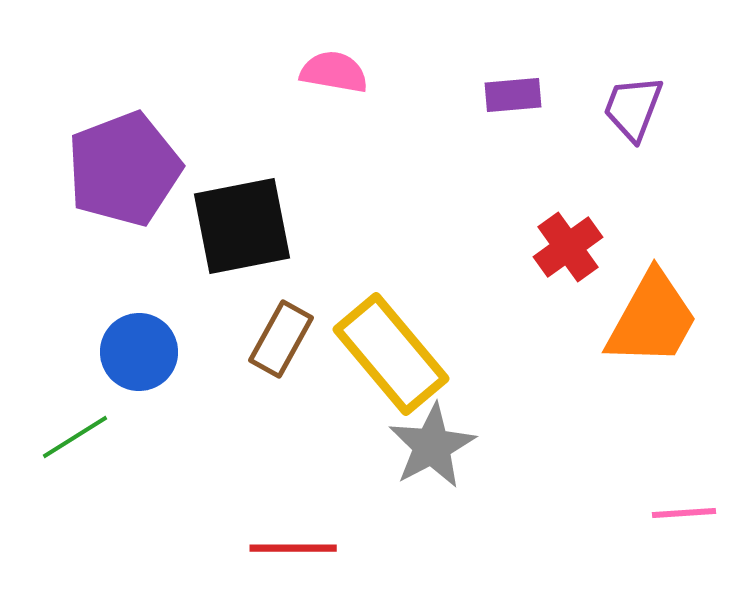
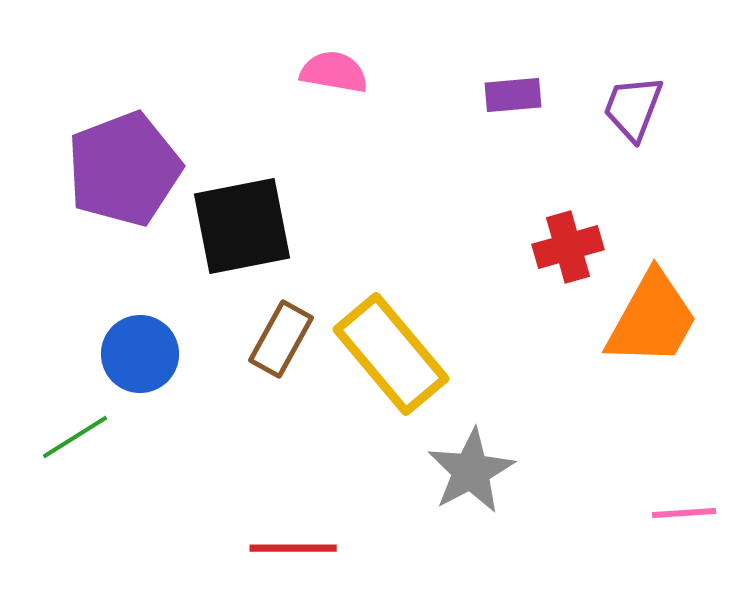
red cross: rotated 20 degrees clockwise
blue circle: moved 1 px right, 2 px down
gray star: moved 39 px right, 25 px down
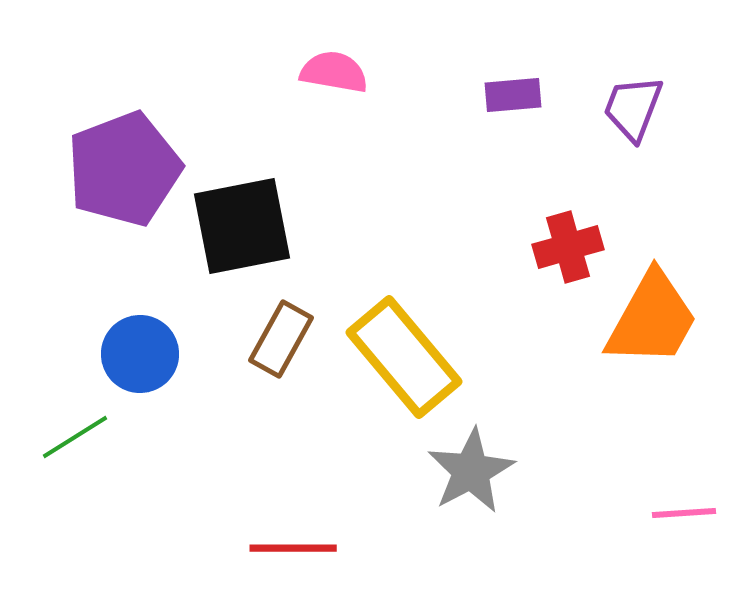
yellow rectangle: moved 13 px right, 3 px down
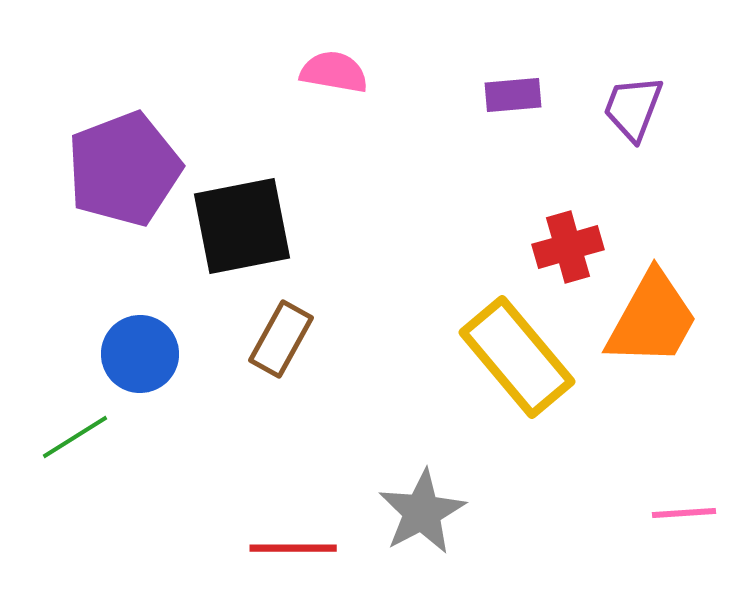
yellow rectangle: moved 113 px right
gray star: moved 49 px left, 41 px down
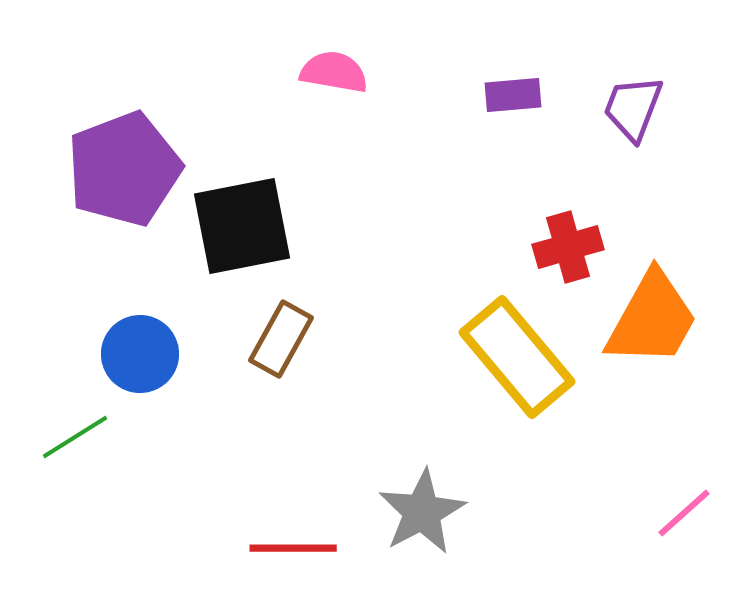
pink line: rotated 38 degrees counterclockwise
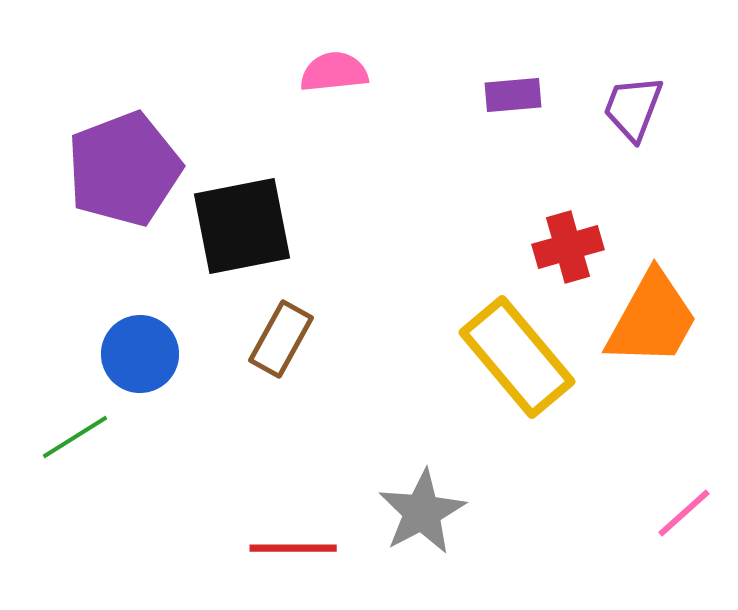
pink semicircle: rotated 16 degrees counterclockwise
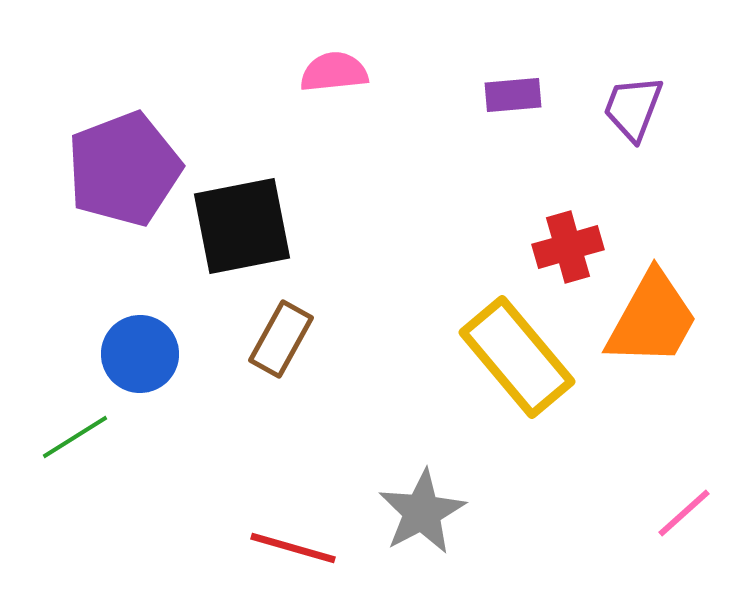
red line: rotated 16 degrees clockwise
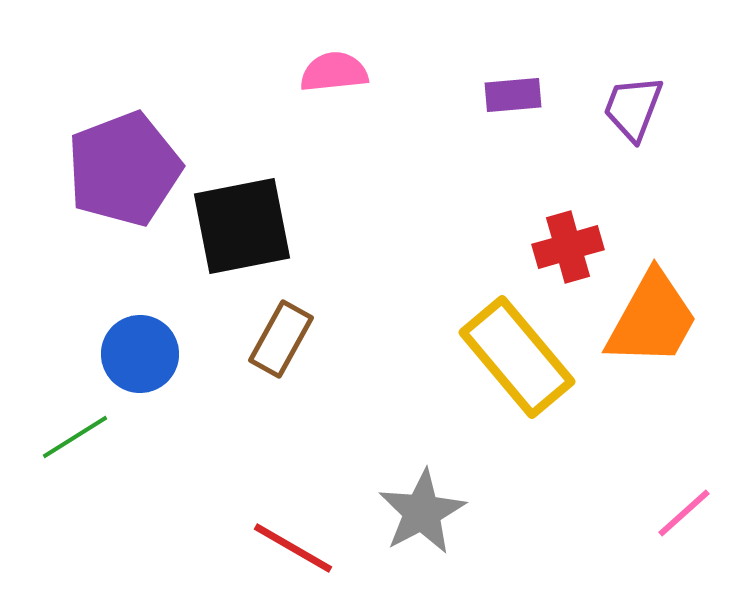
red line: rotated 14 degrees clockwise
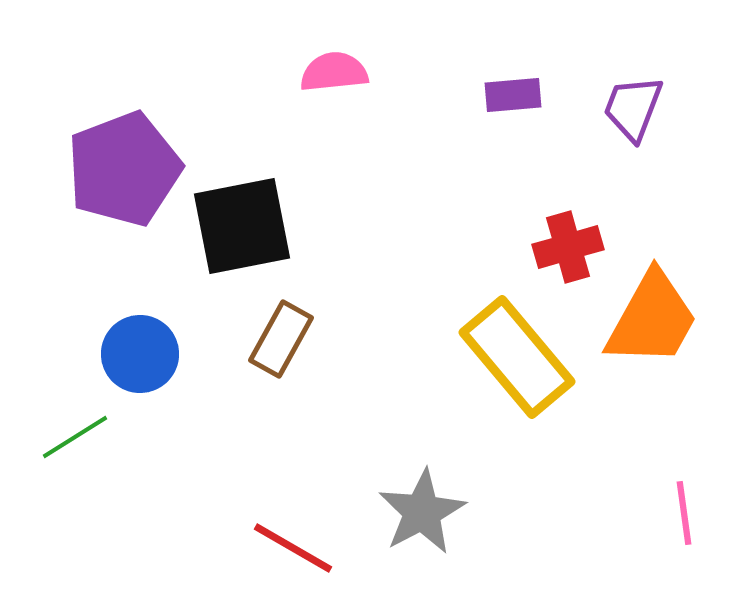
pink line: rotated 56 degrees counterclockwise
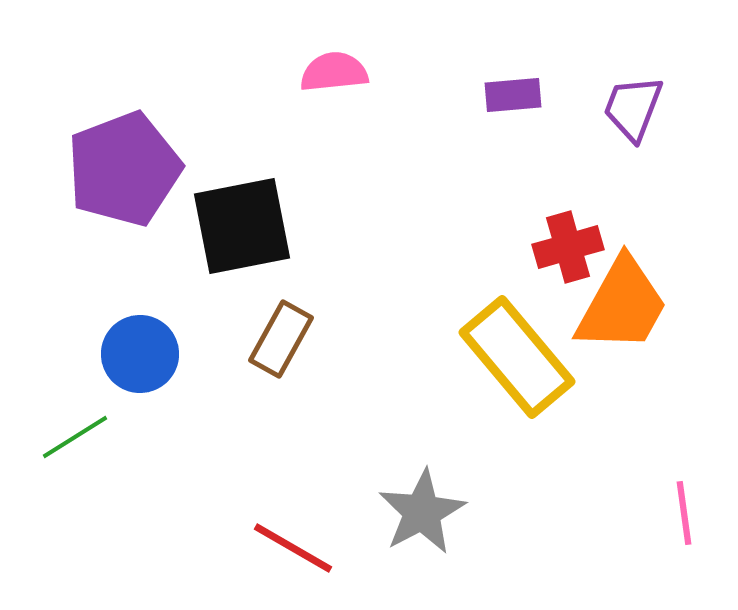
orange trapezoid: moved 30 px left, 14 px up
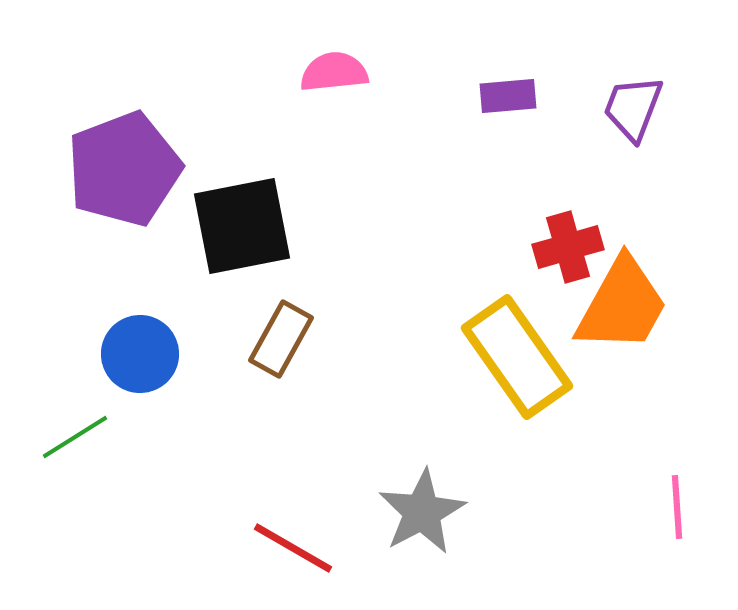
purple rectangle: moved 5 px left, 1 px down
yellow rectangle: rotated 5 degrees clockwise
pink line: moved 7 px left, 6 px up; rotated 4 degrees clockwise
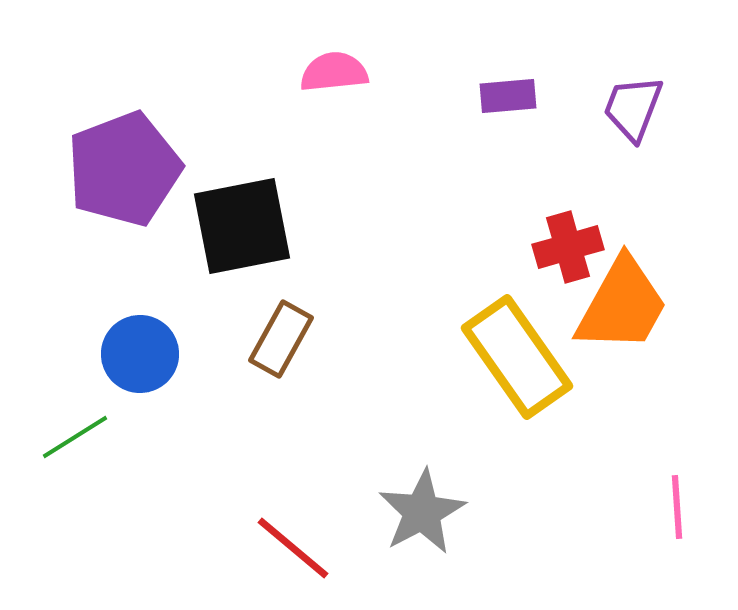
red line: rotated 10 degrees clockwise
